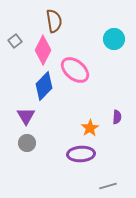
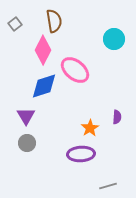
gray square: moved 17 px up
blue diamond: rotated 28 degrees clockwise
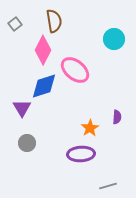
purple triangle: moved 4 px left, 8 px up
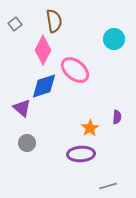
purple triangle: rotated 18 degrees counterclockwise
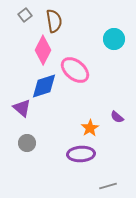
gray square: moved 10 px right, 9 px up
purple semicircle: rotated 128 degrees clockwise
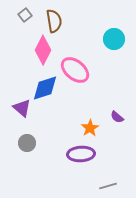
blue diamond: moved 1 px right, 2 px down
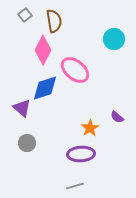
gray line: moved 33 px left
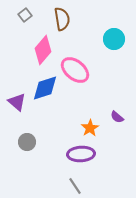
brown semicircle: moved 8 px right, 2 px up
pink diamond: rotated 12 degrees clockwise
purple triangle: moved 5 px left, 6 px up
gray circle: moved 1 px up
gray line: rotated 72 degrees clockwise
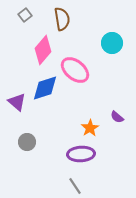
cyan circle: moved 2 px left, 4 px down
